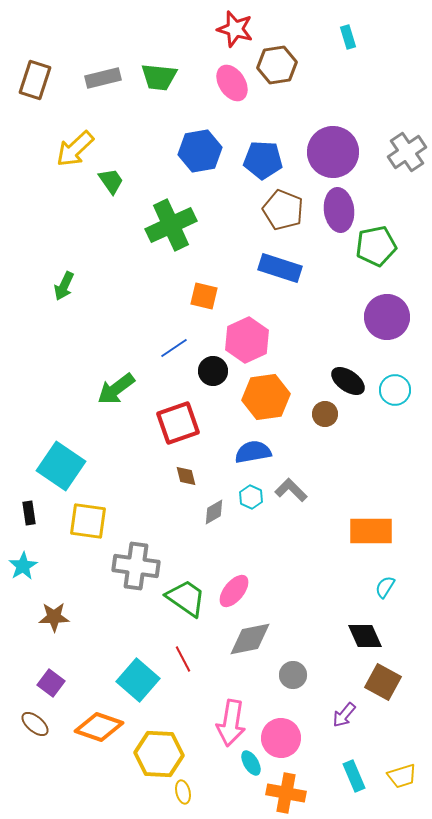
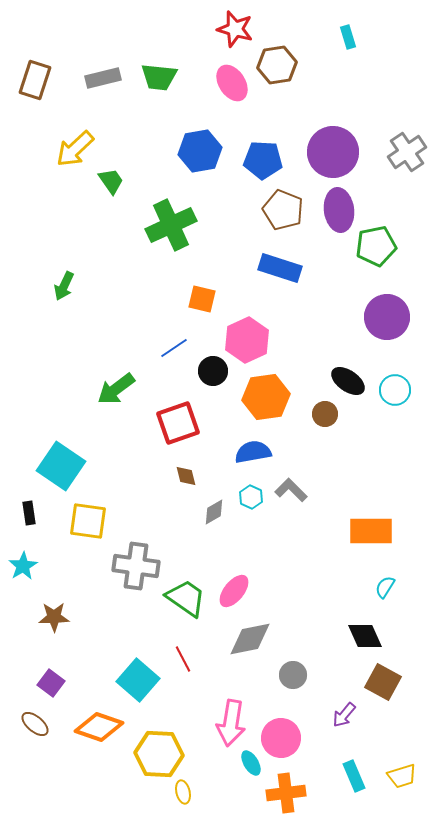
orange square at (204, 296): moved 2 px left, 3 px down
orange cross at (286, 793): rotated 18 degrees counterclockwise
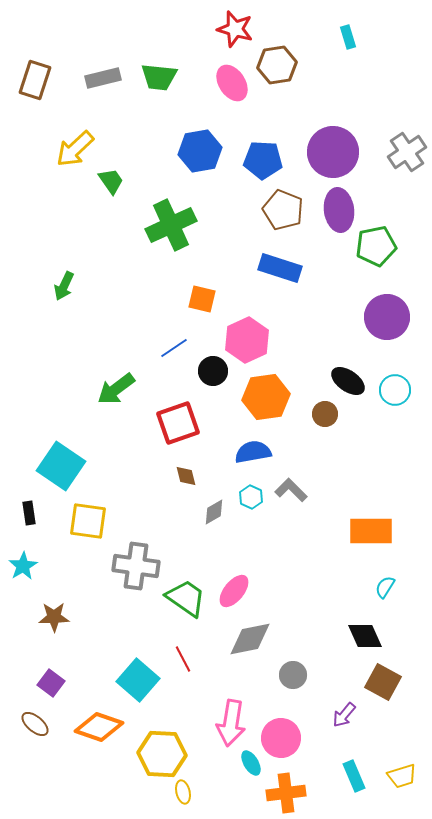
yellow hexagon at (159, 754): moved 3 px right
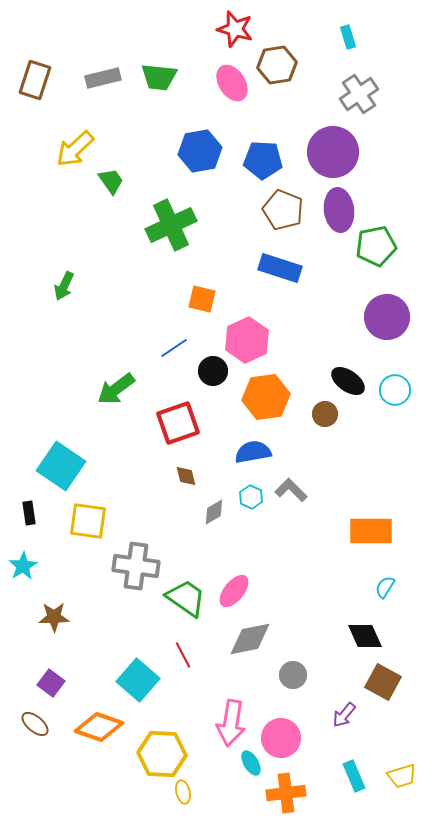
gray cross at (407, 152): moved 48 px left, 58 px up
red line at (183, 659): moved 4 px up
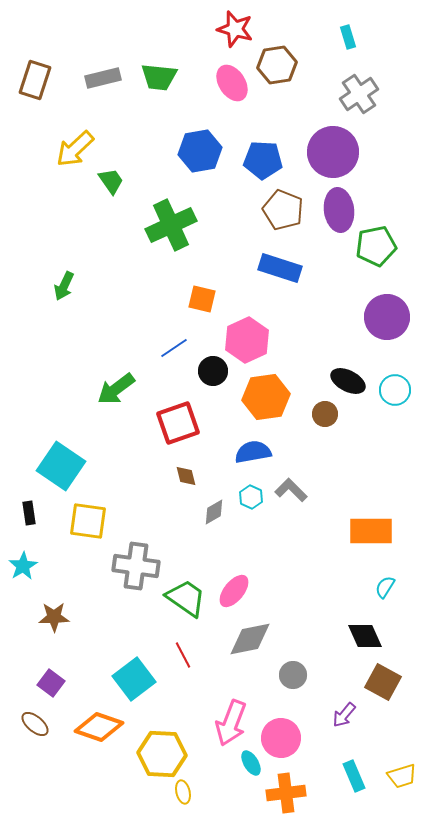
black ellipse at (348, 381): rotated 8 degrees counterclockwise
cyan square at (138, 680): moved 4 px left, 1 px up; rotated 12 degrees clockwise
pink arrow at (231, 723): rotated 12 degrees clockwise
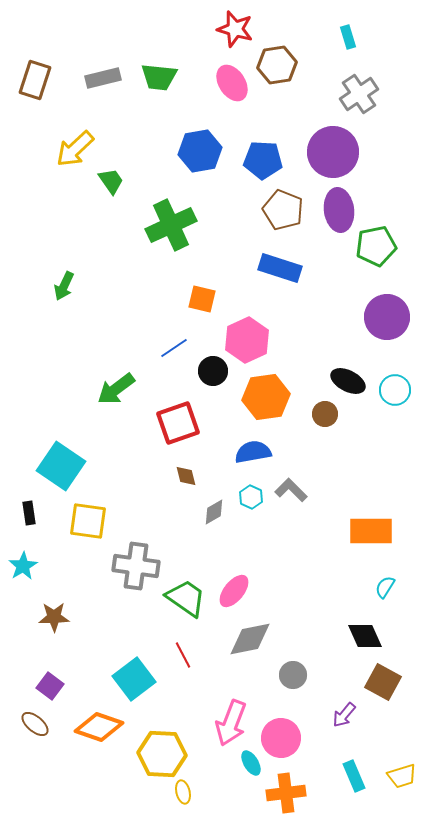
purple square at (51, 683): moved 1 px left, 3 px down
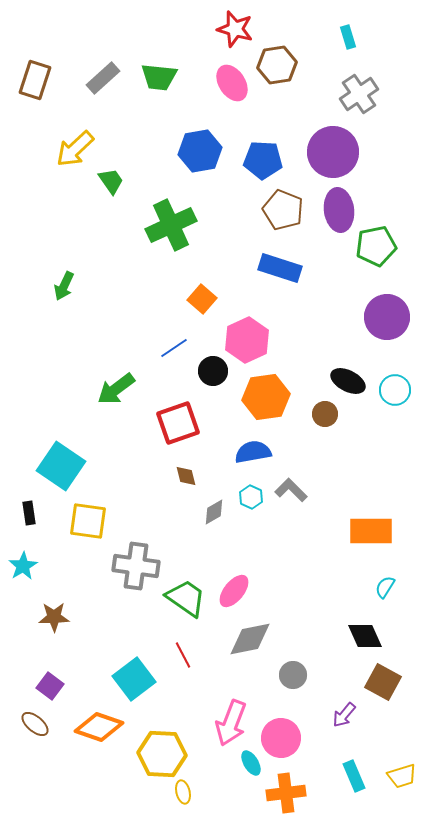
gray rectangle at (103, 78): rotated 28 degrees counterclockwise
orange square at (202, 299): rotated 28 degrees clockwise
